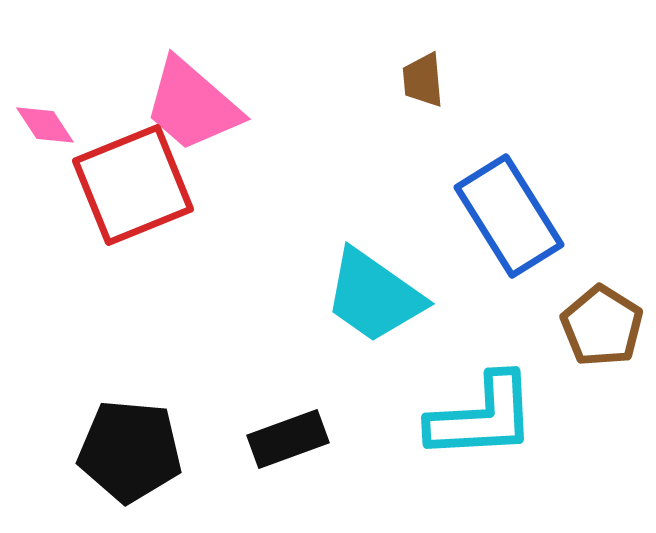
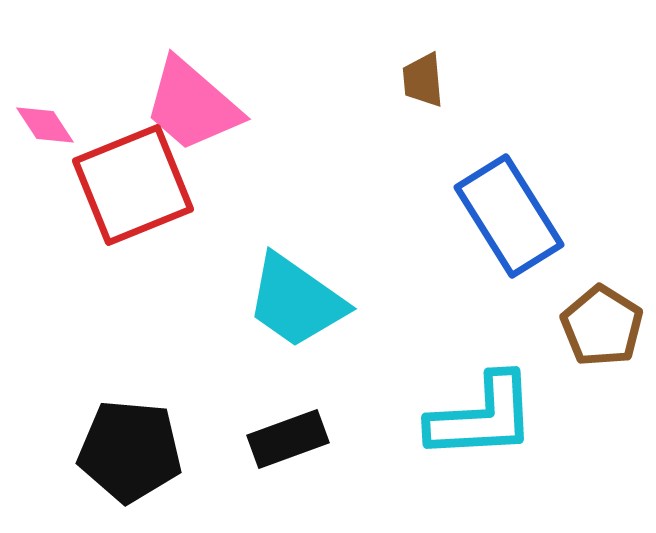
cyan trapezoid: moved 78 px left, 5 px down
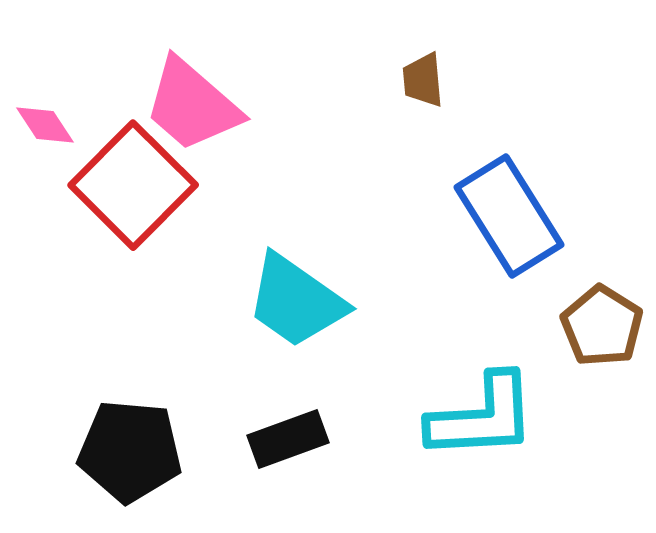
red square: rotated 23 degrees counterclockwise
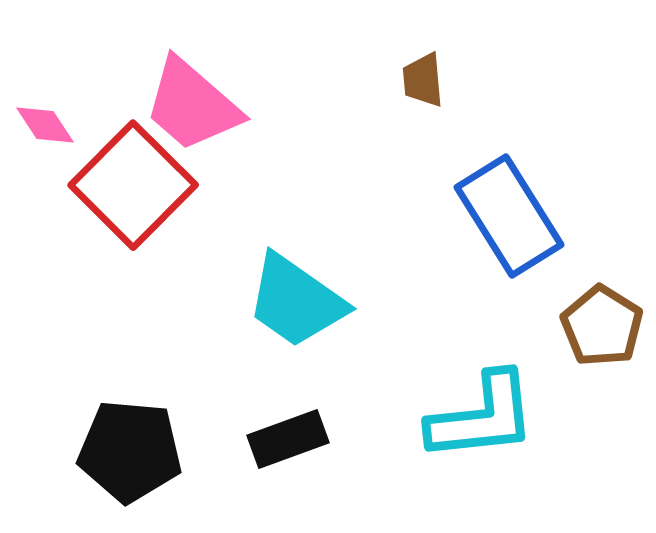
cyan L-shape: rotated 3 degrees counterclockwise
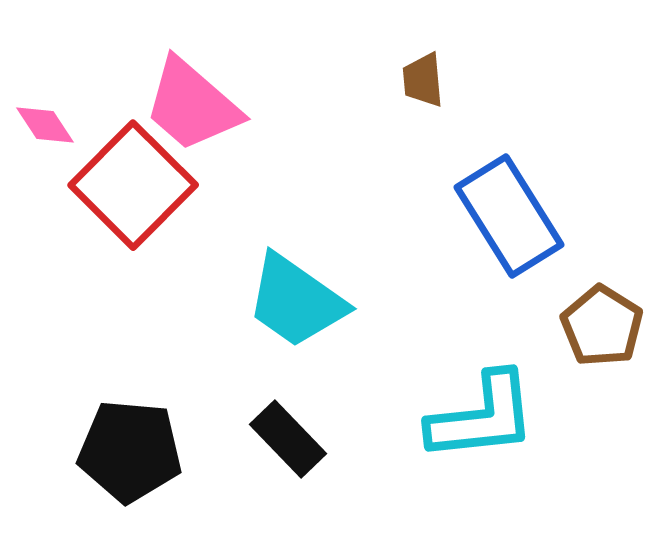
black rectangle: rotated 66 degrees clockwise
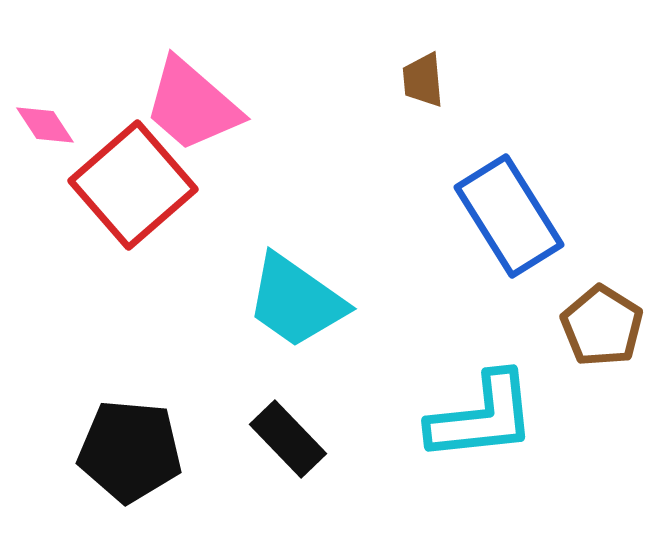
red square: rotated 4 degrees clockwise
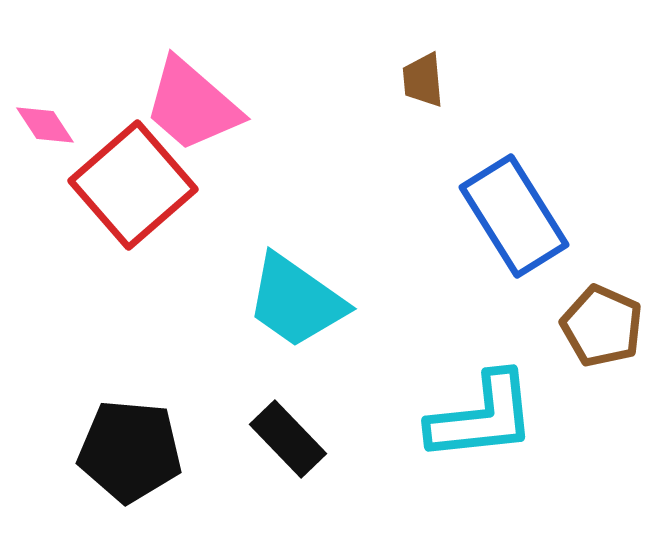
blue rectangle: moved 5 px right
brown pentagon: rotated 8 degrees counterclockwise
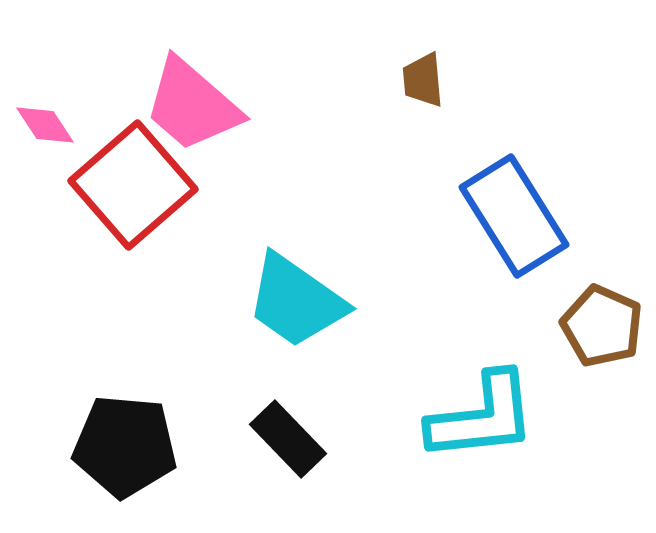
black pentagon: moved 5 px left, 5 px up
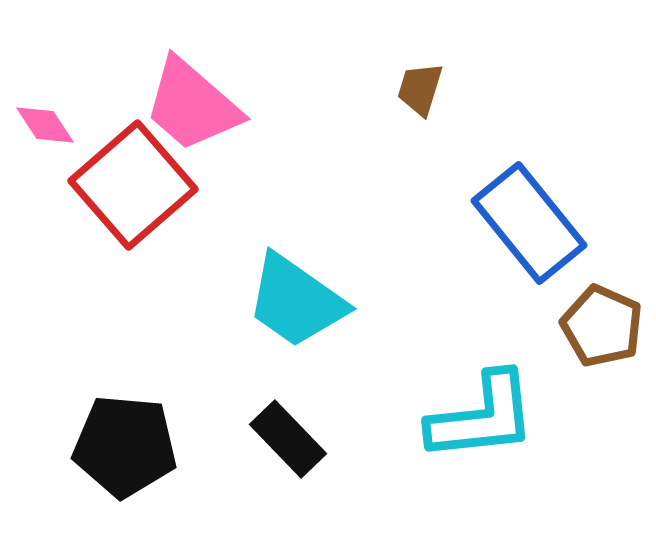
brown trapezoid: moved 3 px left, 9 px down; rotated 22 degrees clockwise
blue rectangle: moved 15 px right, 7 px down; rotated 7 degrees counterclockwise
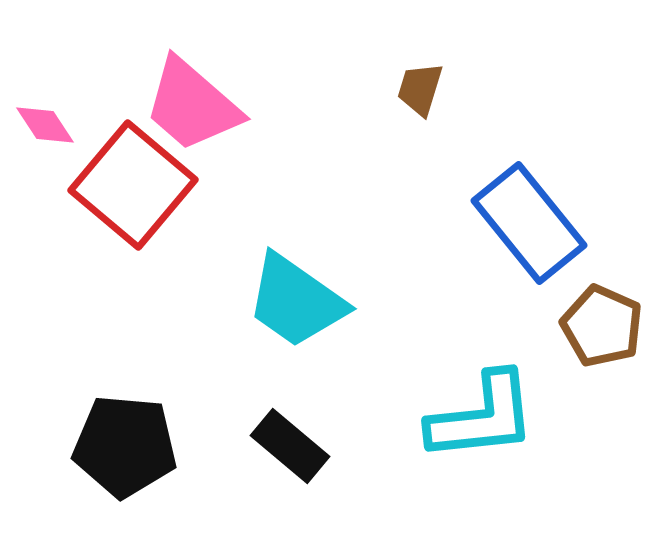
red square: rotated 9 degrees counterclockwise
black rectangle: moved 2 px right, 7 px down; rotated 6 degrees counterclockwise
